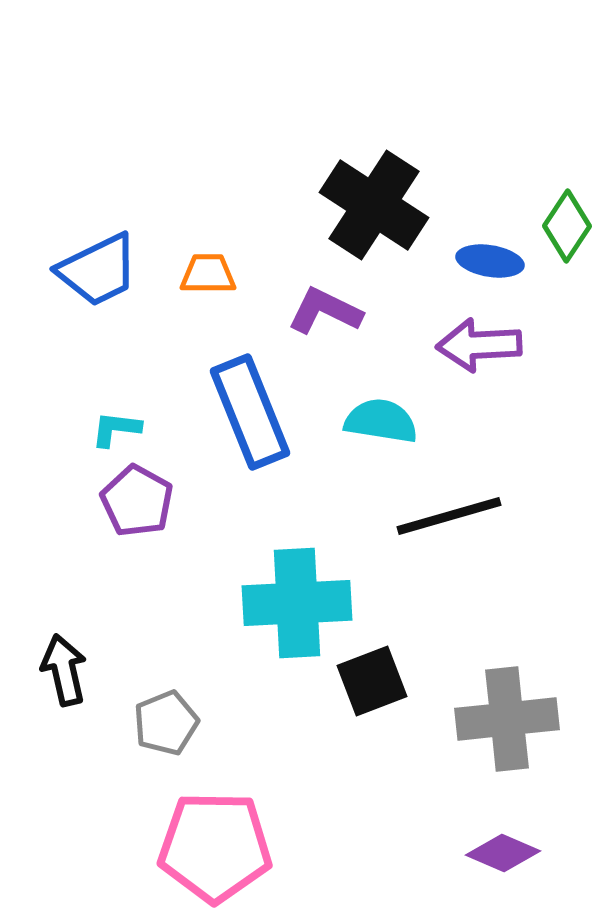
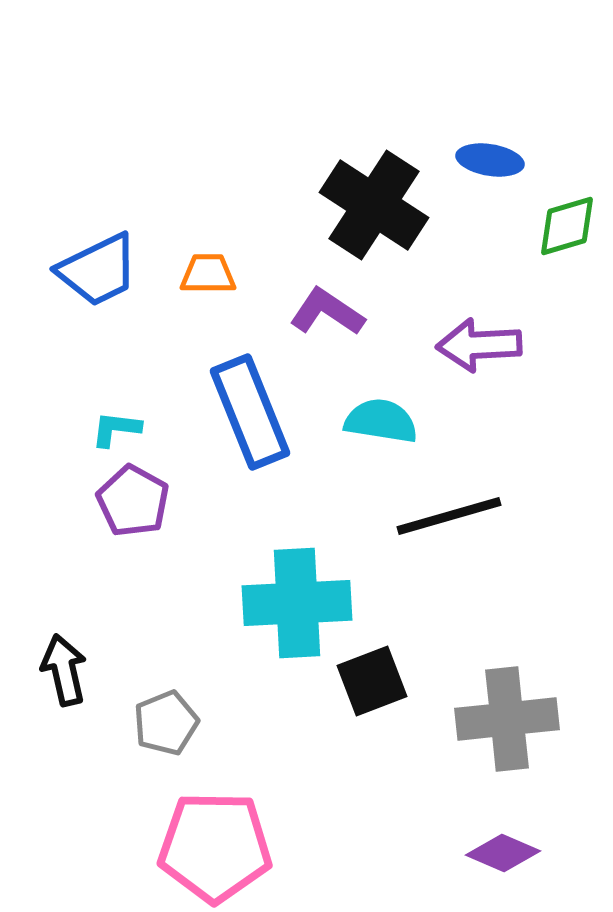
green diamond: rotated 40 degrees clockwise
blue ellipse: moved 101 px up
purple L-shape: moved 2 px right, 1 px down; rotated 8 degrees clockwise
purple pentagon: moved 4 px left
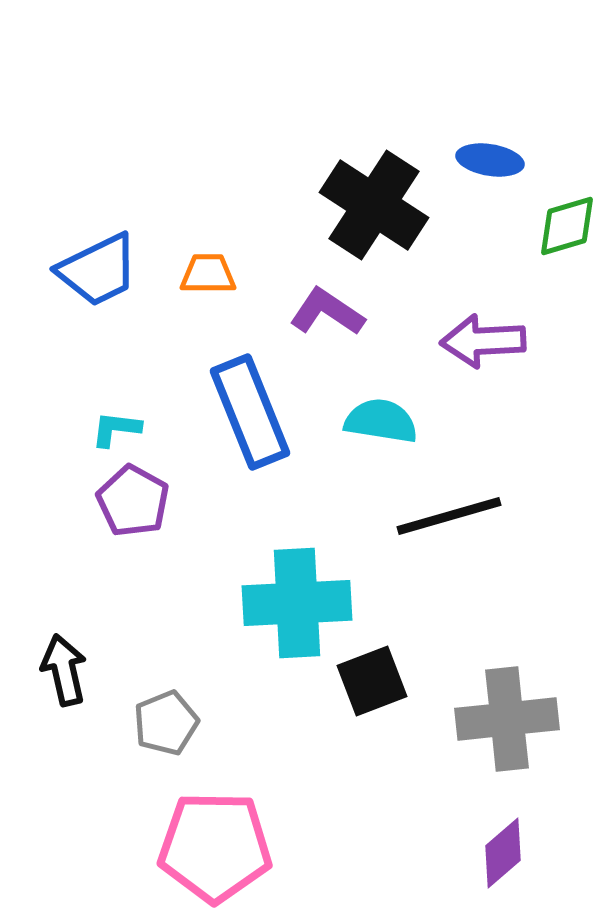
purple arrow: moved 4 px right, 4 px up
purple diamond: rotated 64 degrees counterclockwise
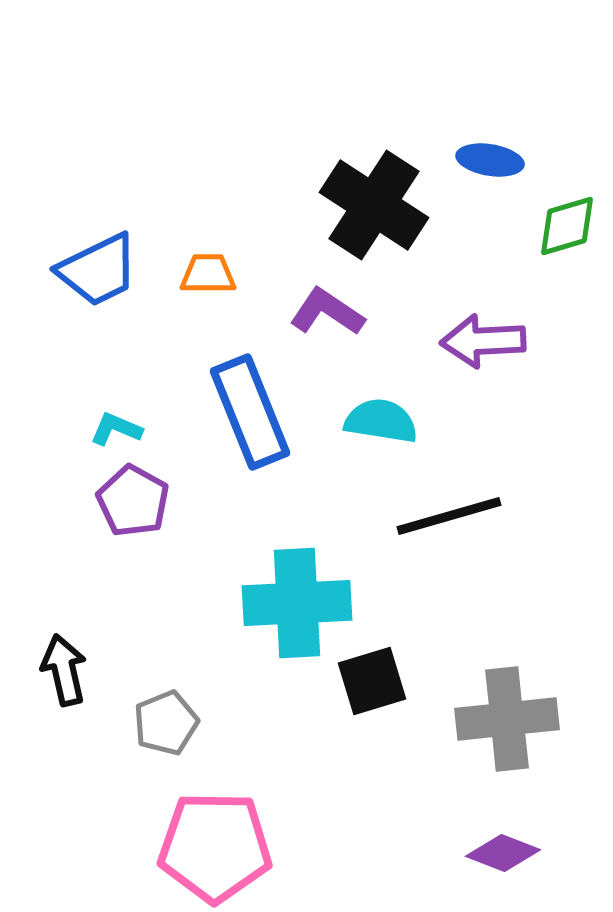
cyan L-shape: rotated 16 degrees clockwise
black square: rotated 4 degrees clockwise
purple diamond: rotated 62 degrees clockwise
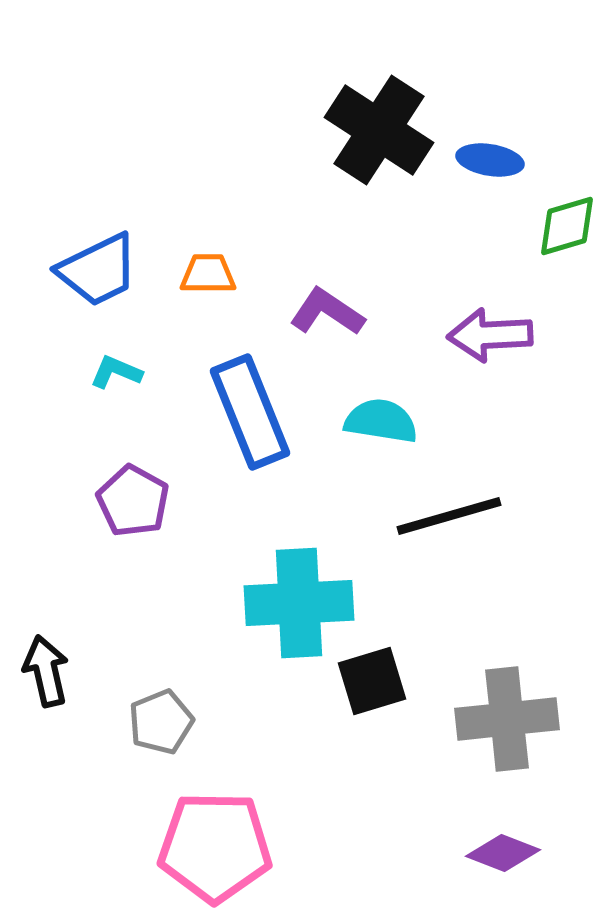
black cross: moved 5 px right, 75 px up
purple arrow: moved 7 px right, 6 px up
cyan L-shape: moved 57 px up
cyan cross: moved 2 px right
black arrow: moved 18 px left, 1 px down
gray pentagon: moved 5 px left, 1 px up
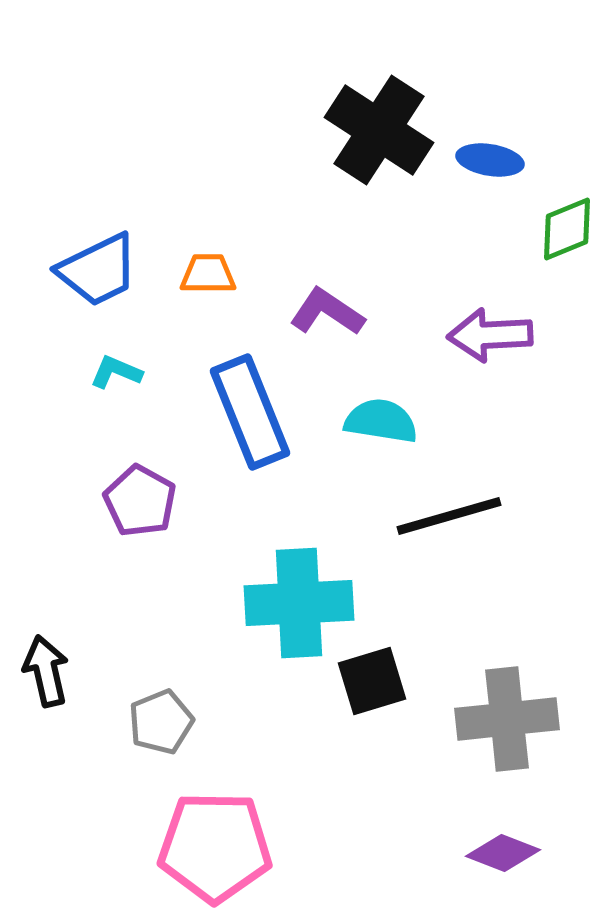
green diamond: moved 3 px down; rotated 6 degrees counterclockwise
purple pentagon: moved 7 px right
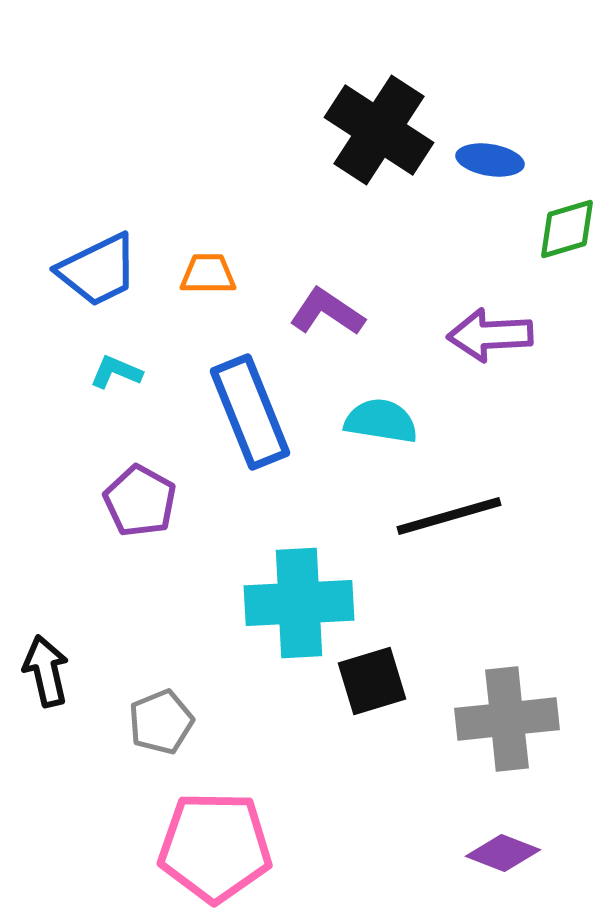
green diamond: rotated 6 degrees clockwise
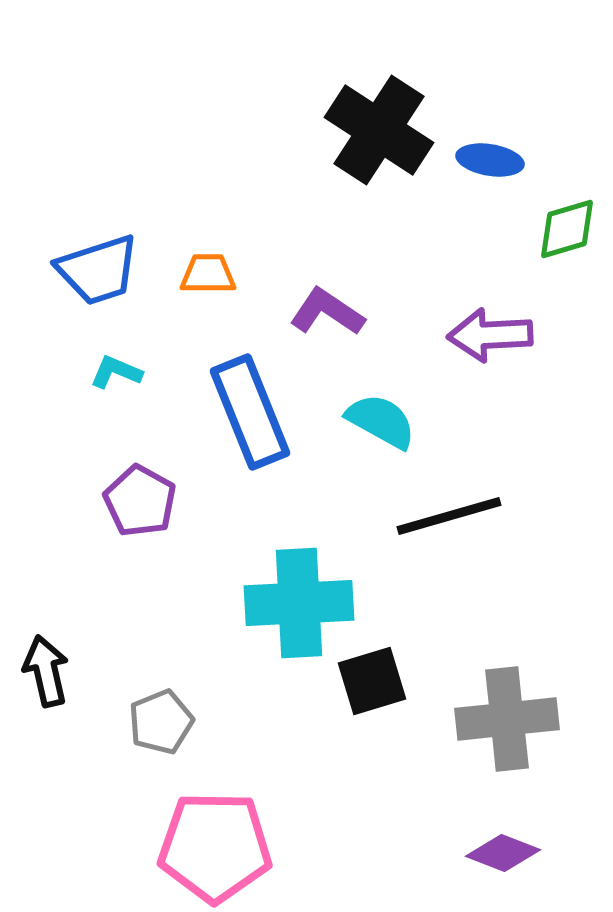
blue trapezoid: rotated 8 degrees clockwise
cyan semicircle: rotated 20 degrees clockwise
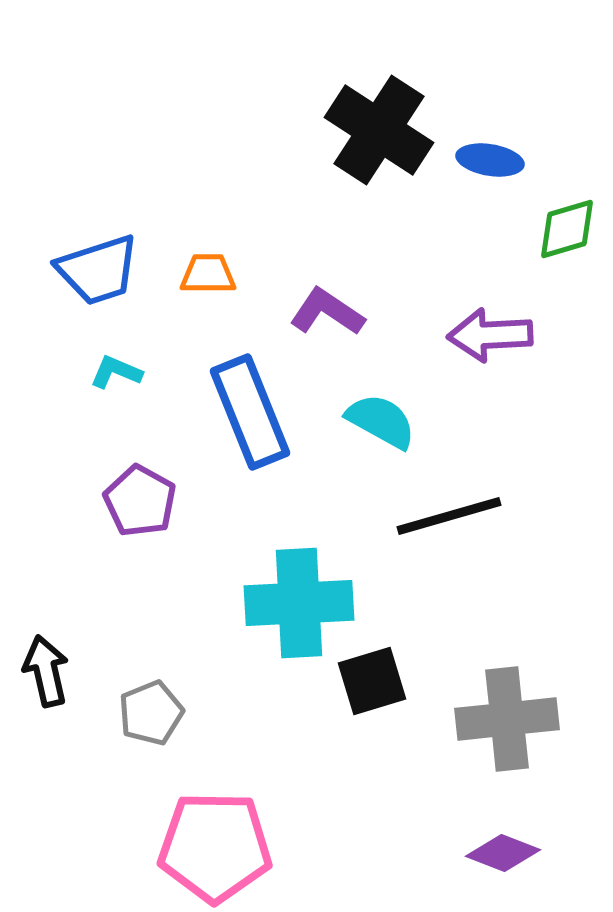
gray pentagon: moved 10 px left, 9 px up
